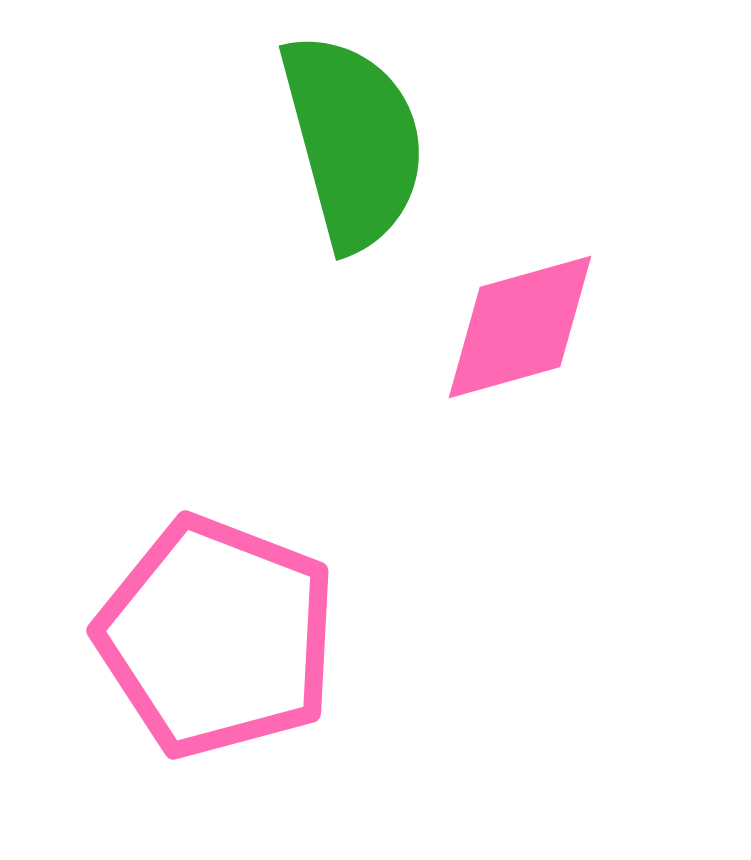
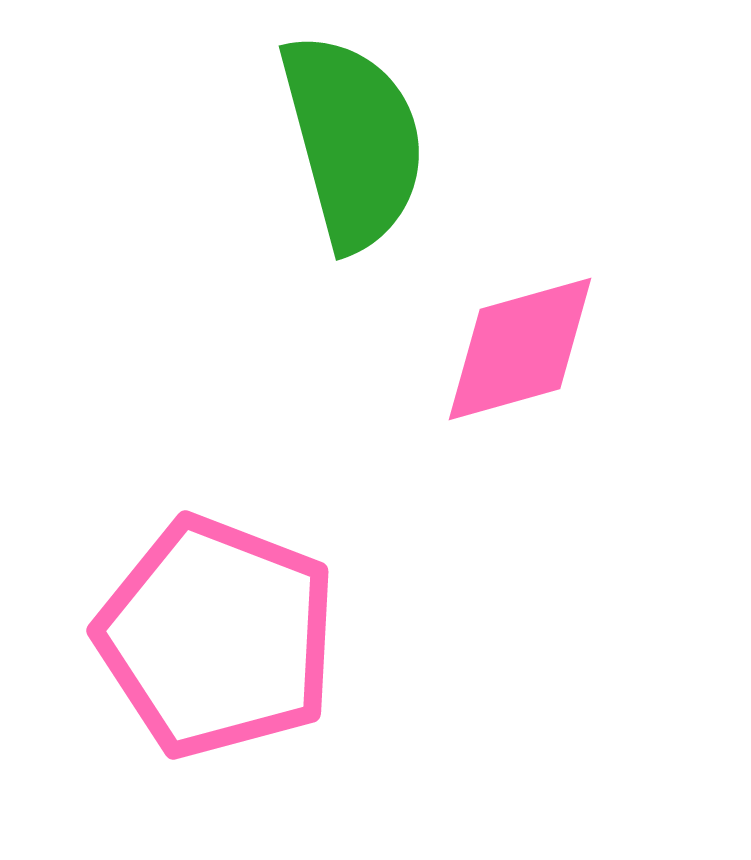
pink diamond: moved 22 px down
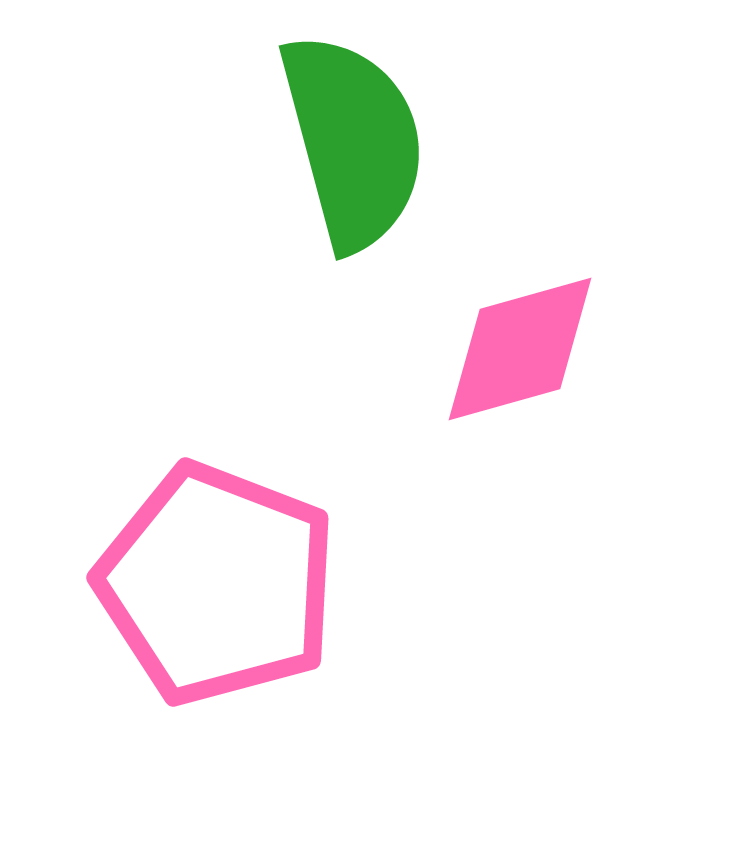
pink pentagon: moved 53 px up
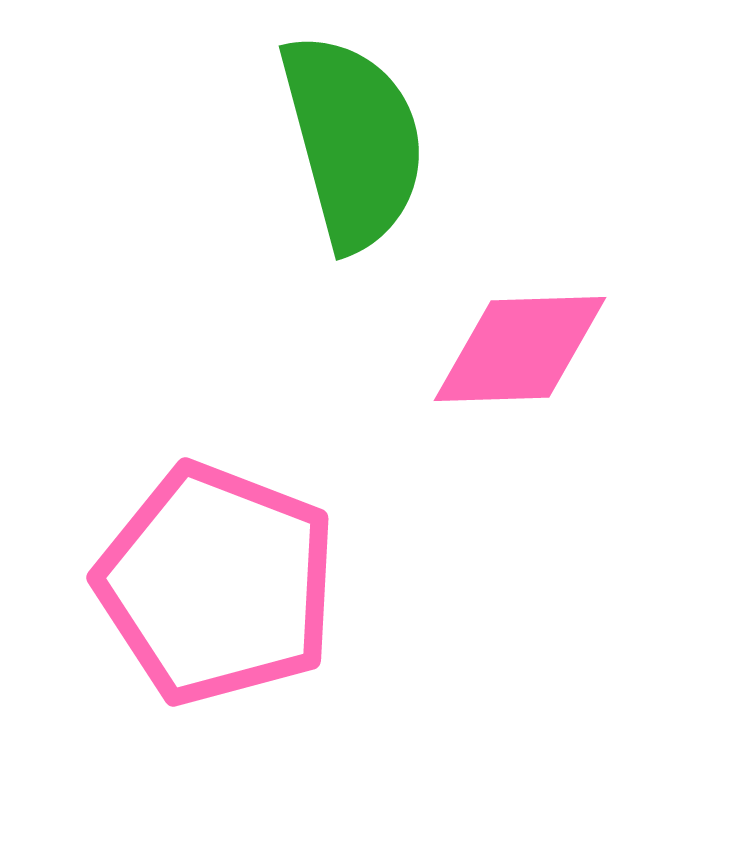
pink diamond: rotated 14 degrees clockwise
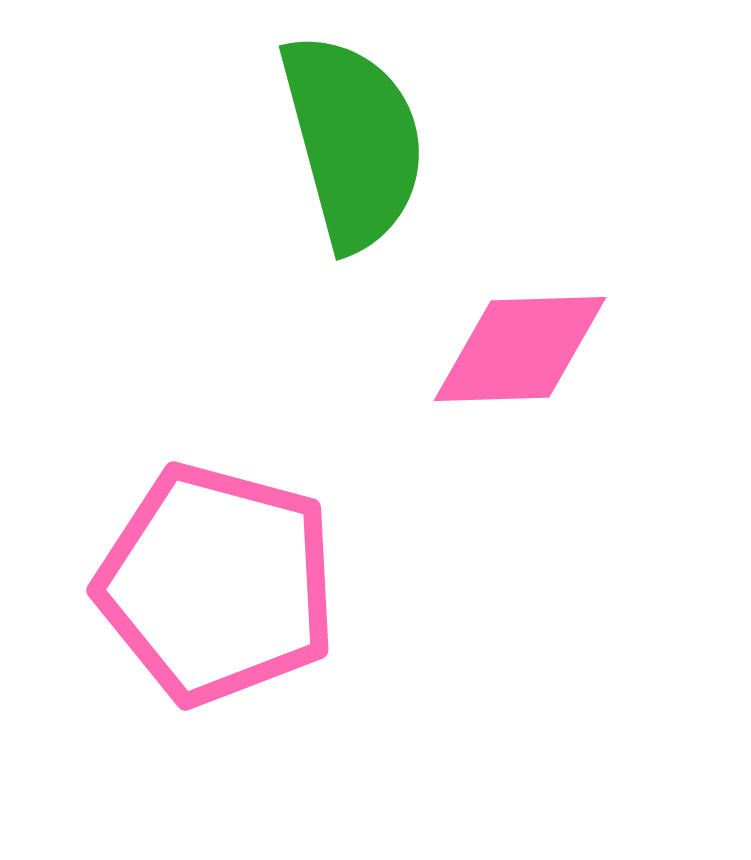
pink pentagon: rotated 6 degrees counterclockwise
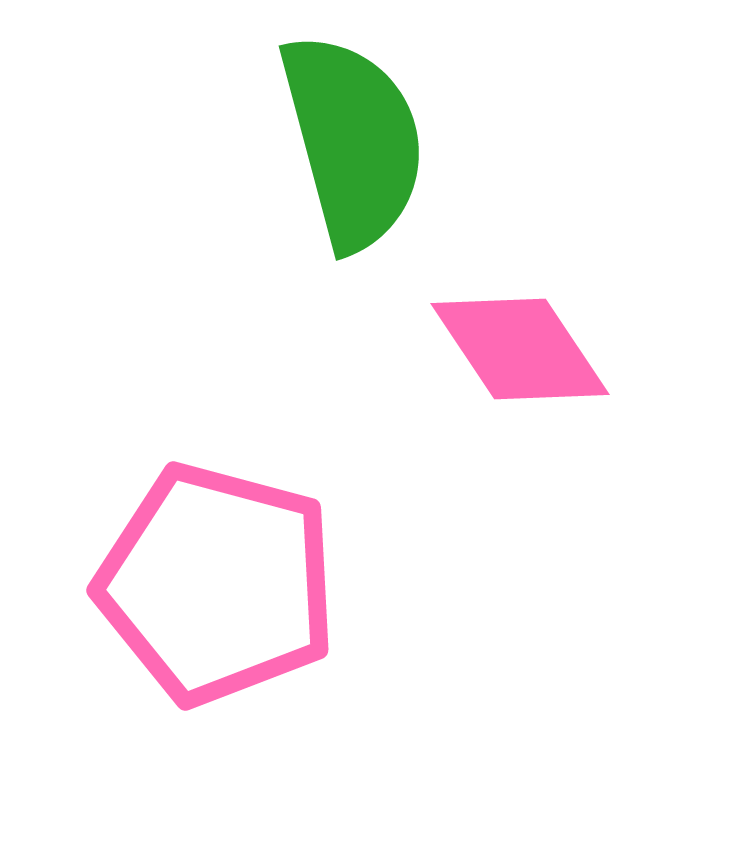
pink diamond: rotated 58 degrees clockwise
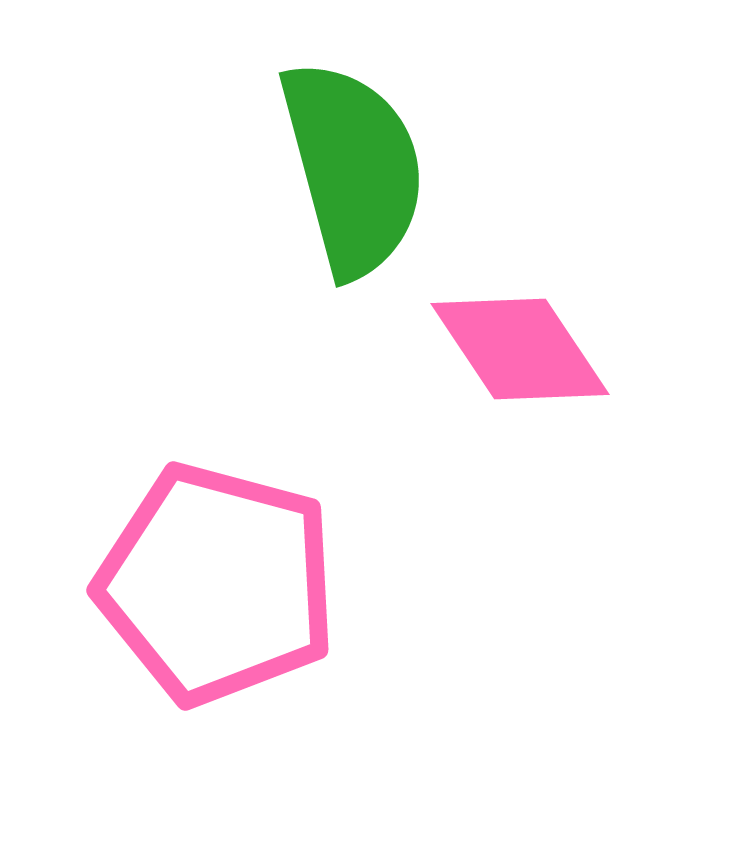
green semicircle: moved 27 px down
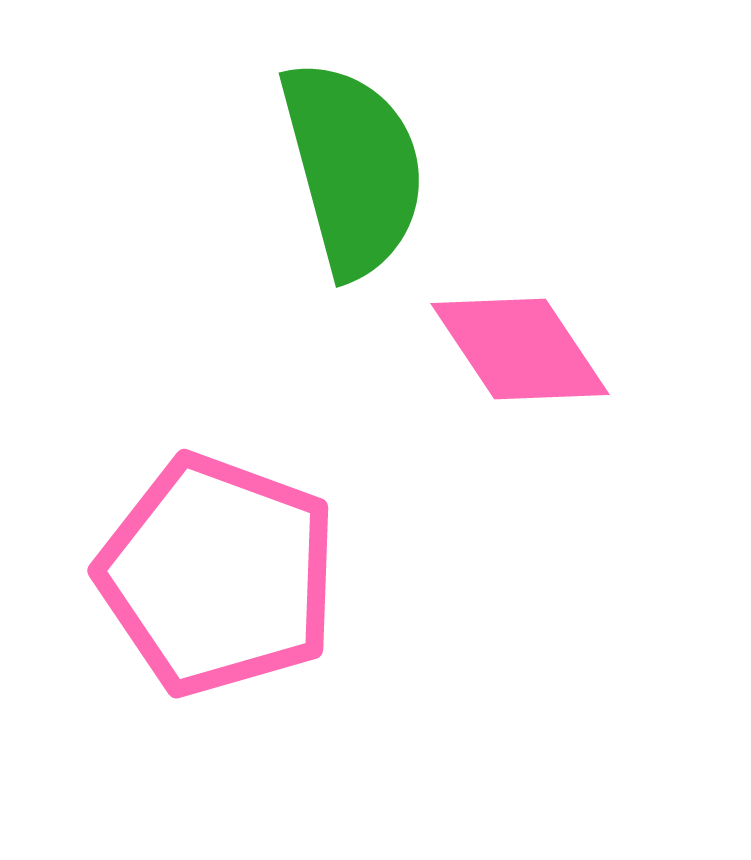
pink pentagon: moved 1 px right, 9 px up; rotated 5 degrees clockwise
